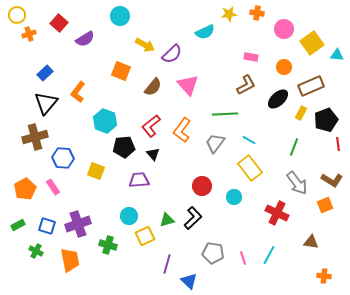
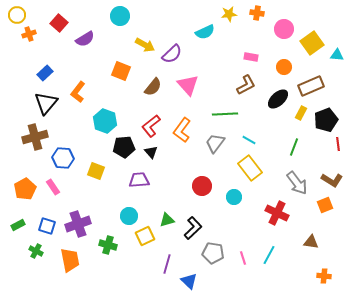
black triangle at (153, 154): moved 2 px left, 2 px up
black L-shape at (193, 218): moved 10 px down
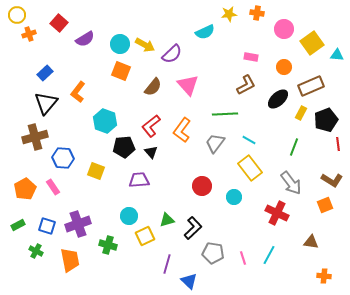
cyan circle at (120, 16): moved 28 px down
gray arrow at (297, 183): moved 6 px left
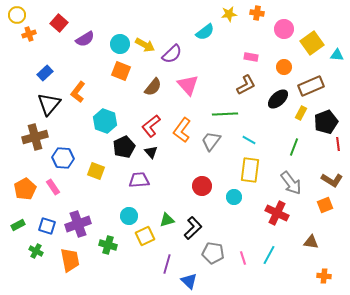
cyan semicircle at (205, 32): rotated 12 degrees counterclockwise
black triangle at (46, 103): moved 3 px right, 1 px down
black pentagon at (326, 120): moved 2 px down
gray trapezoid at (215, 143): moved 4 px left, 2 px up
black pentagon at (124, 147): rotated 20 degrees counterclockwise
yellow rectangle at (250, 168): moved 2 px down; rotated 45 degrees clockwise
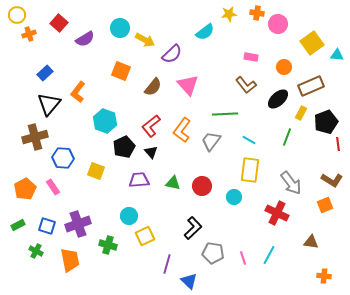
pink circle at (284, 29): moved 6 px left, 5 px up
cyan circle at (120, 44): moved 16 px up
yellow arrow at (145, 45): moved 5 px up
brown L-shape at (246, 85): rotated 80 degrees clockwise
green line at (294, 147): moved 7 px left, 10 px up
green triangle at (167, 220): moved 6 px right, 37 px up; rotated 28 degrees clockwise
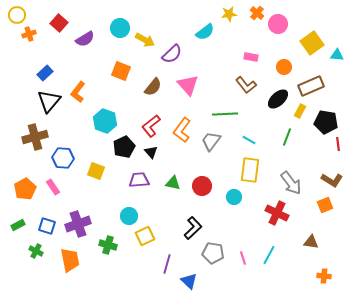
orange cross at (257, 13): rotated 32 degrees clockwise
black triangle at (49, 104): moved 3 px up
yellow rectangle at (301, 113): moved 1 px left, 2 px up
black pentagon at (326, 122): rotated 30 degrees clockwise
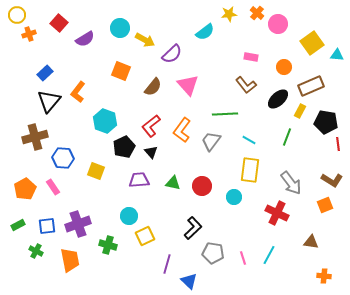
blue square at (47, 226): rotated 24 degrees counterclockwise
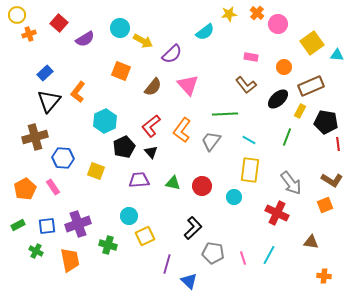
yellow arrow at (145, 40): moved 2 px left, 1 px down
cyan hexagon at (105, 121): rotated 15 degrees clockwise
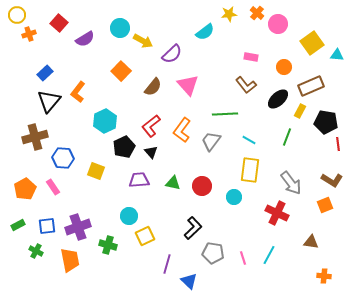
orange square at (121, 71): rotated 24 degrees clockwise
purple cross at (78, 224): moved 3 px down
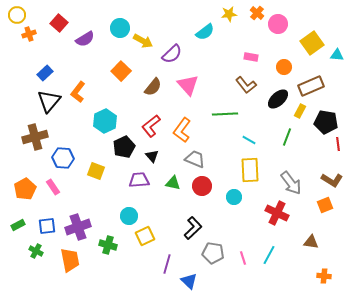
gray trapezoid at (211, 141): moved 16 px left, 18 px down; rotated 75 degrees clockwise
black triangle at (151, 152): moved 1 px right, 4 px down
yellow rectangle at (250, 170): rotated 10 degrees counterclockwise
